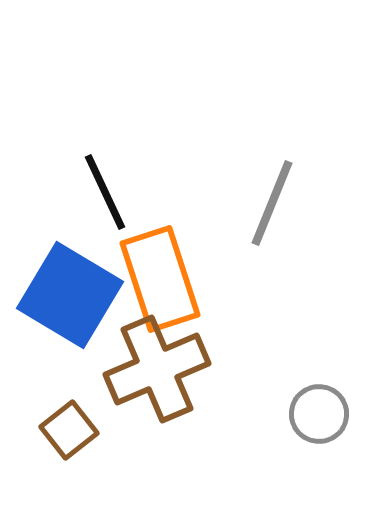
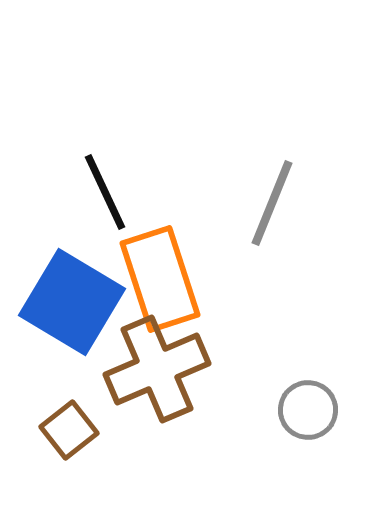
blue square: moved 2 px right, 7 px down
gray circle: moved 11 px left, 4 px up
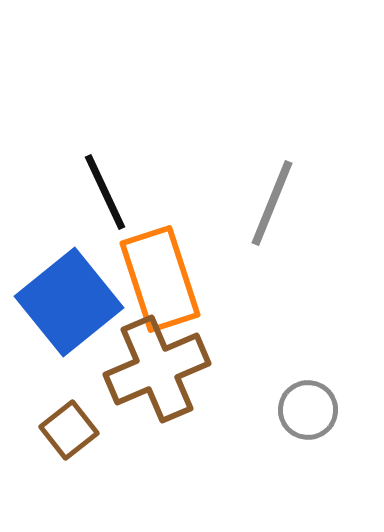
blue square: moved 3 px left; rotated 20 degrees clockwise
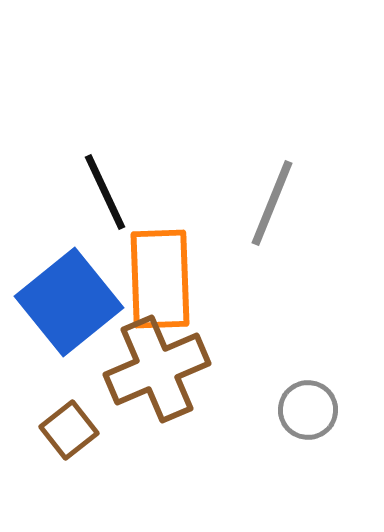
orange rectangle: rotated 16 degrees clockwise
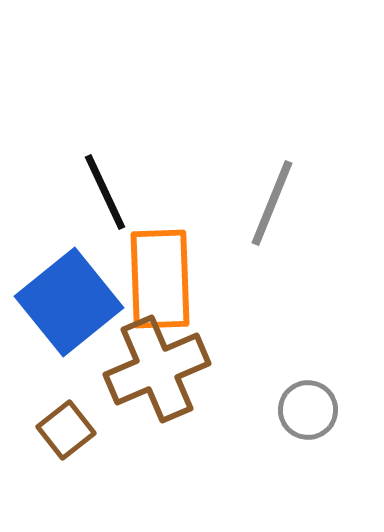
brown square: moved 3 px left
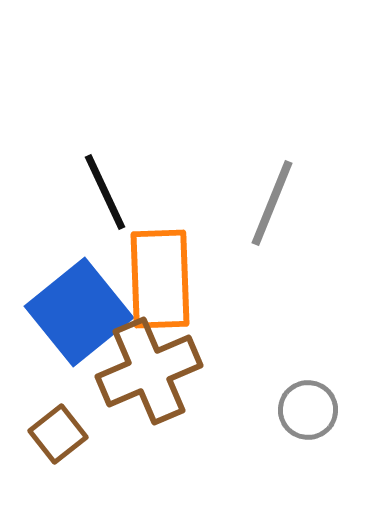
blue square: moved 10 px right, 10 px down
brown cross: moved 8 px left, 2 px down
brown square: moved 8 px left, 4 px down
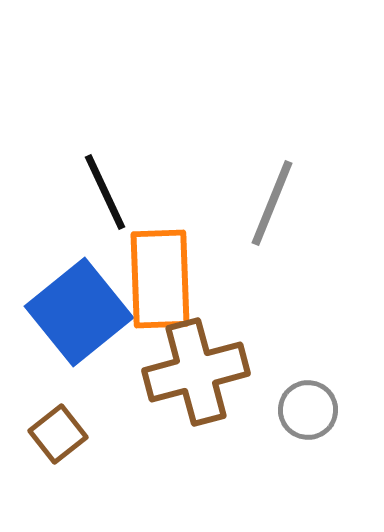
brown cross: moved 47 px right, 1 px down; rotated 8 degrees clockwise
